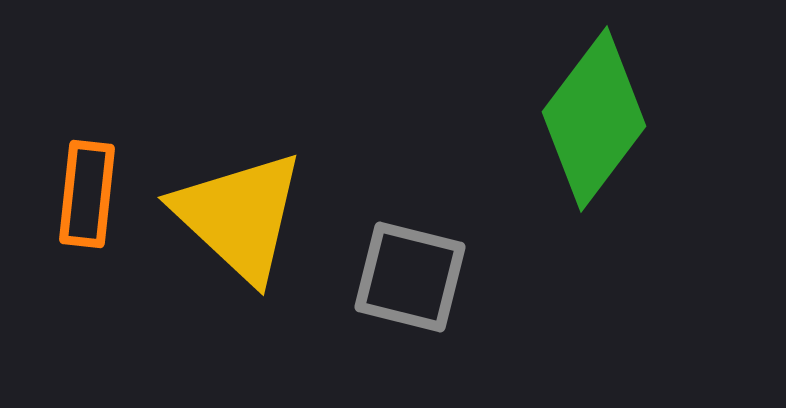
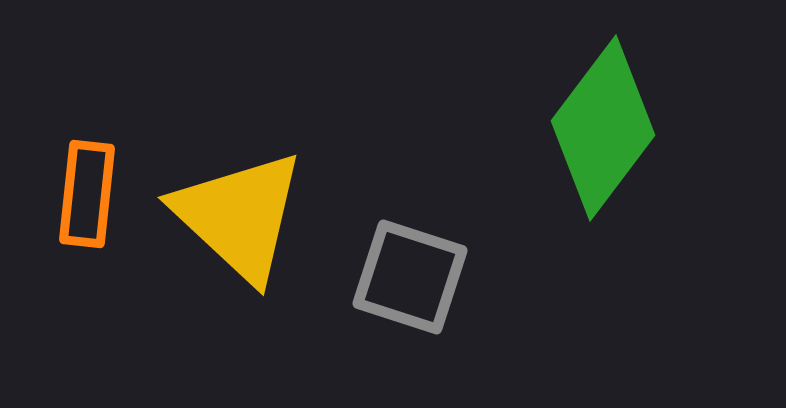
green diamond: moved 9 px right, 9 px down
gray square: rotated 4 degrees clockwise
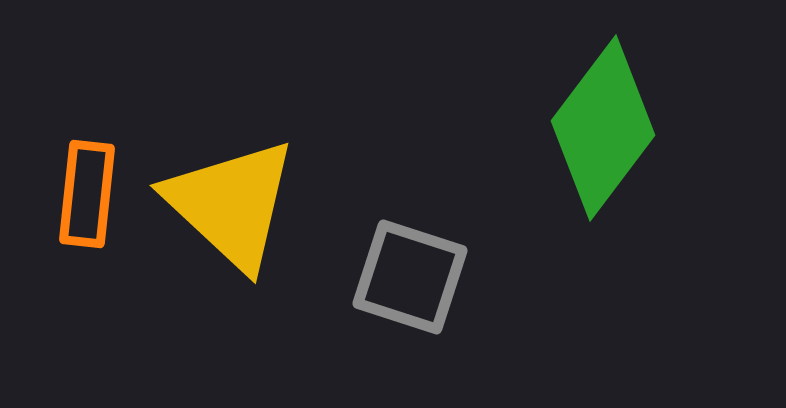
yellow triangle: moved 8 px left, 12 px up
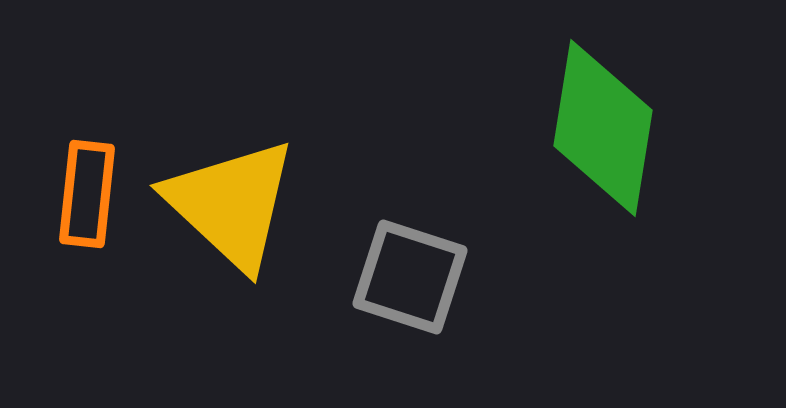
green diamond: rotated 28 degrees counterclockwise
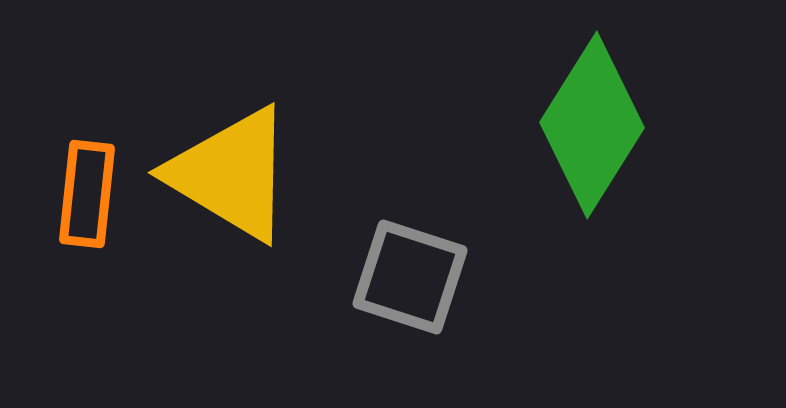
green diamond: moved 11 px left, 3 px up; rotated 23 degrees clockwise
yellow triangle: moved 30 px up; rotated 12 degrees counterclockwise
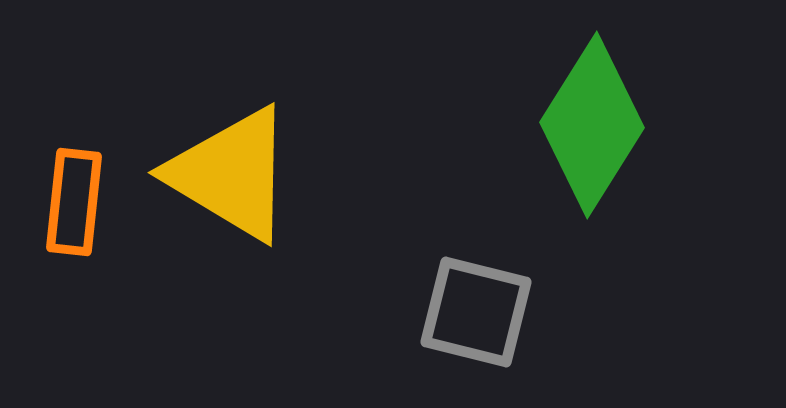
orange rectangle: moved 13 px left, 8 px down
gray square: moved 66 px right, 35 px down; rotated 4 degrees counterclockwise
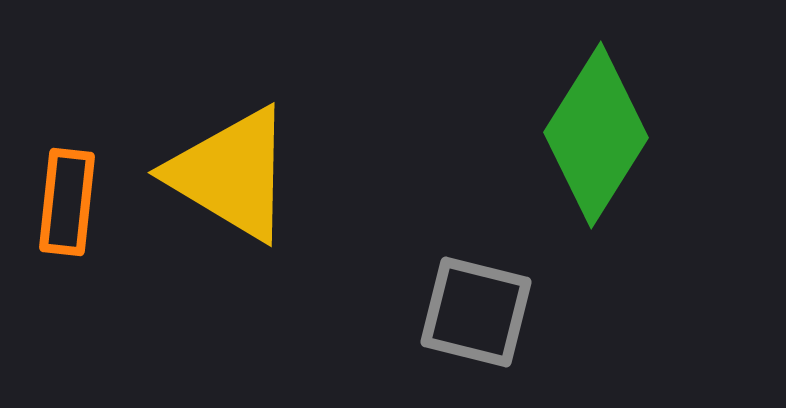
green diamond: moved 4 px right, 10 px down
orange rectangle: moved 7 px left
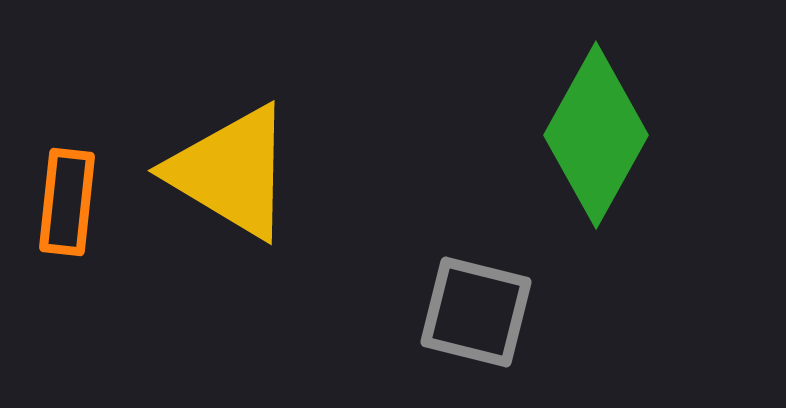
green diamond: rotated 3 degrees counterclockwise
yellow triangle: moved 2 px up
